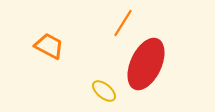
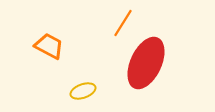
red ellipse: moved 1 px up
yellow ellipse: moved 21 px left; rotated 60 degrees counterclockwise
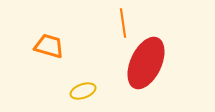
orange line: rotated 40 degrees counterclockwise
orange trapezoid: rotated 12 degrees counterclockwise
